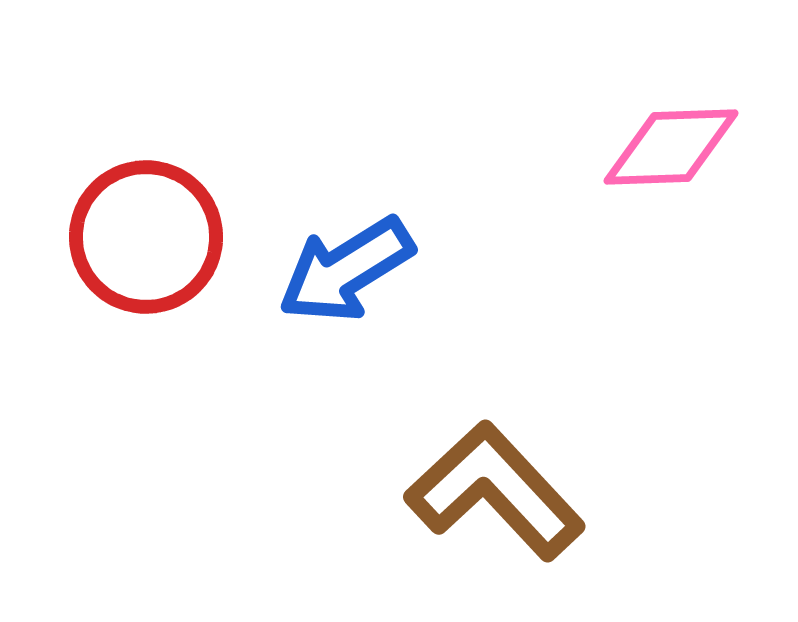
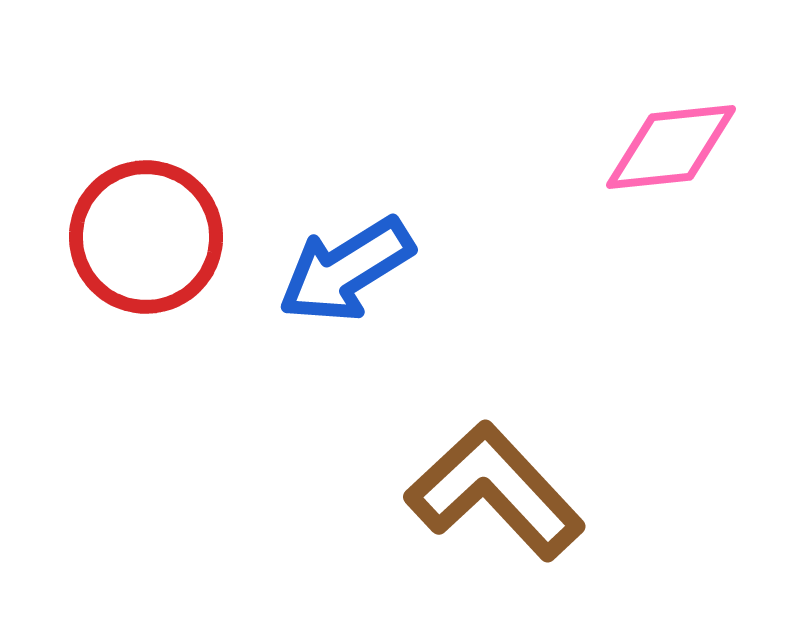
pink diamond: rotated 4 degrees counterclockwise
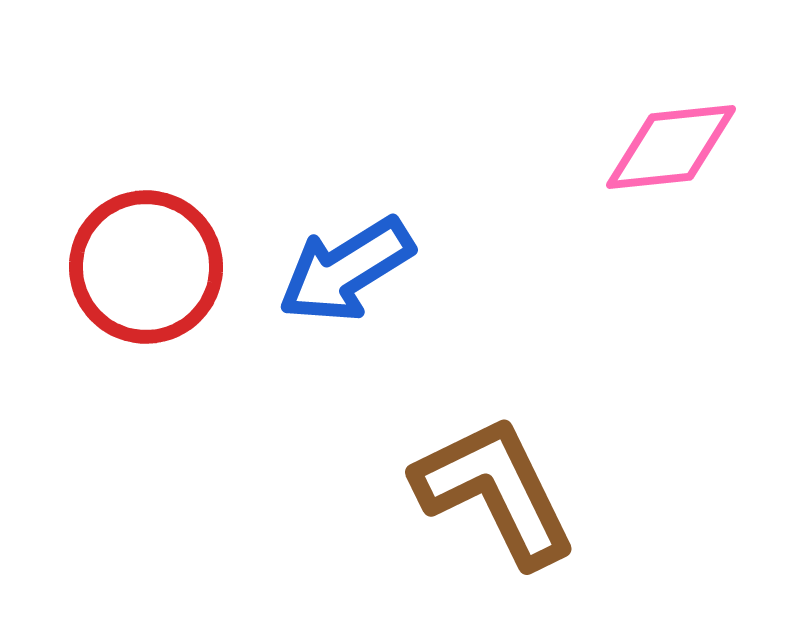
red circle: moved 30 px down
brown L-shape: rotated 17 degrees clockwise
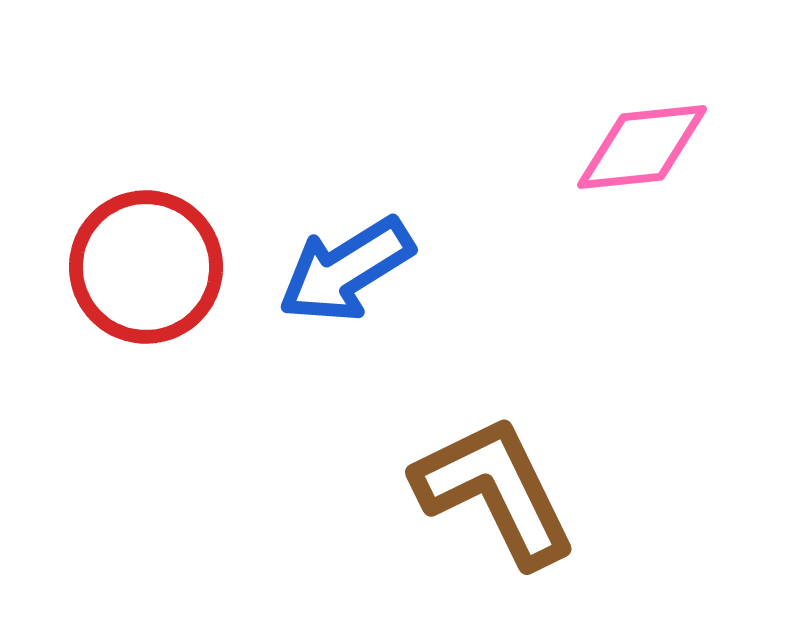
pink diamond: moved 29 px left
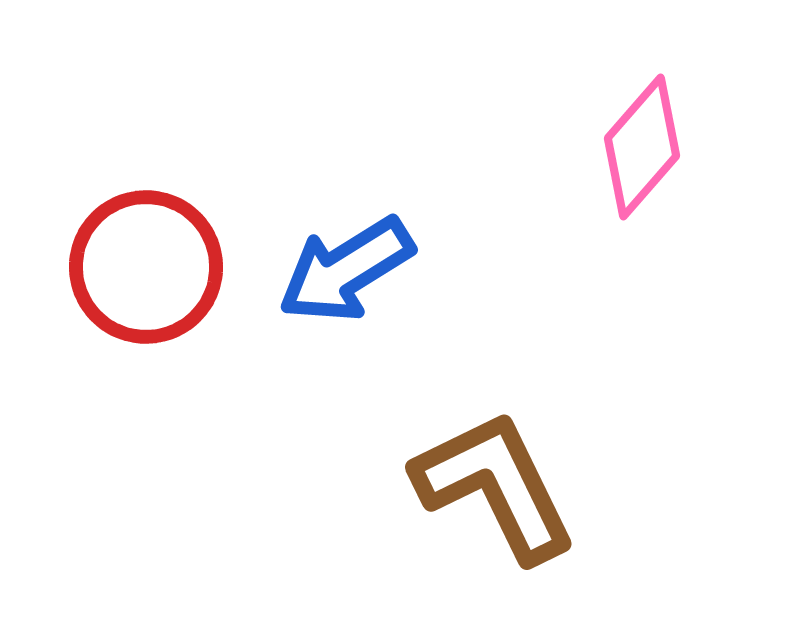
pink diamond: rotated 43 degrees counterclockwise
brown L-shape: moved 5 px up
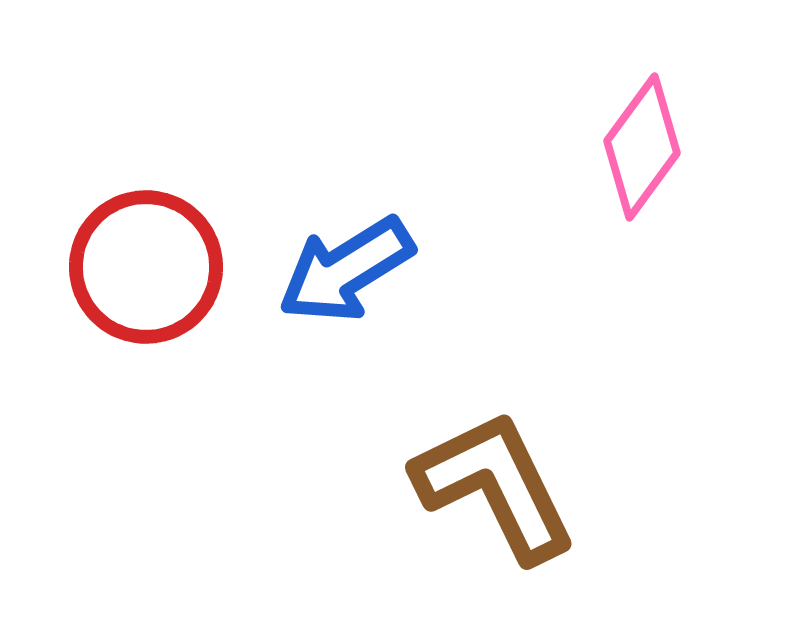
pink diamond: rotated 5 degrees counterclockwise
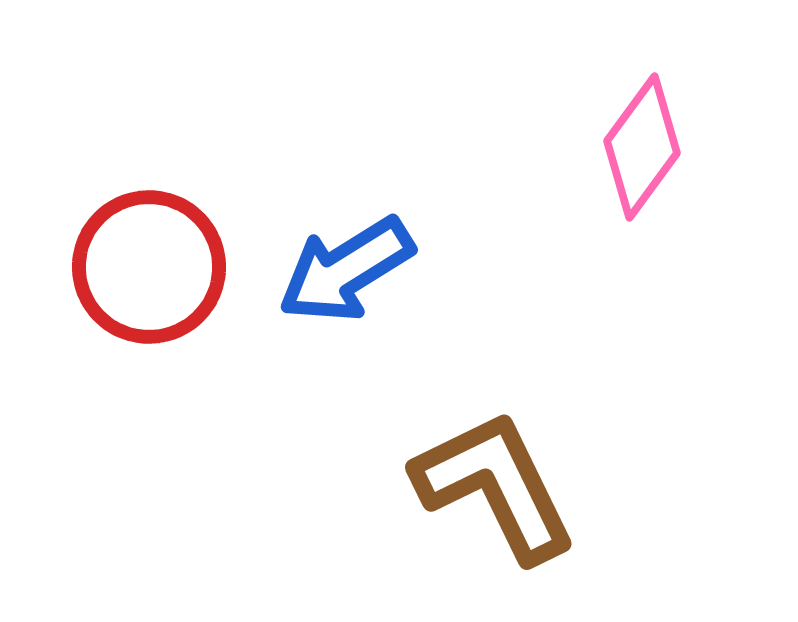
red circle: moved 3 px right
